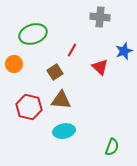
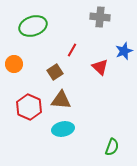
green ellipse: moved 8 px up
red hexagon: rotated 10 degrees clockwise
cyan ellipse: moved 1 px left, 2 px up
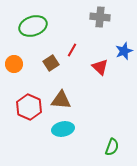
brown square: moved 4 px left, 9 px up
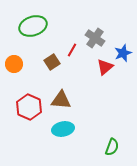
gray cross: moved 5 px left, 21 px down; rotated 30 degrees clockwise
blue star: moved 1 px left, 2 px down
brown square: moved 1 px right, 1 px up
red triangle: moved 5 px right; rotated 36 degrees clockwise
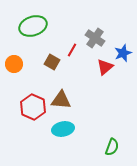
brown square: rotated 28 degrees counterclockwise
red hexagon: moved 4 px right
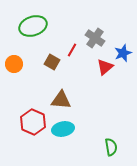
red hexagon: moved 15 px down
green semicircle: moved 1 px left; rotated 30 degrees counterclockwise
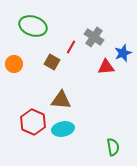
green ellipse: rotated 36 degrees clockwise
gray cross: moved 1 px left, 1 px up
red line: moved 1 px left, 3 px up
red triangle: moved 1 px right; rotated 36 degrees clockwise
green semicircle: moved 2 px right
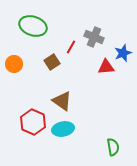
gray cross: rotated 12 degrees counterclockwise
brown square: rotated 28 degrees clockwise
brown triangle: moved 1 px right, 1 px down; rotated 30 degrees clockwise
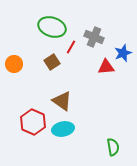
green ellipse: moved 19 px right, 1 px down
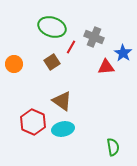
blue star: rotated 18 degrees counterclockwise
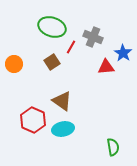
gray cross: moved 1 px left
red hexagon: moved 2 px up
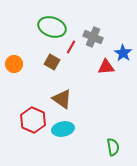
brown square: rotated 28 degrees counterclockwise
brown triangle: moved 2 px up
